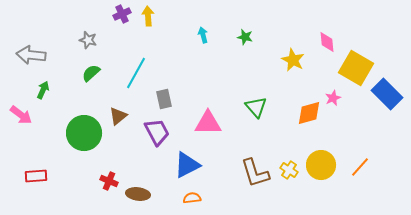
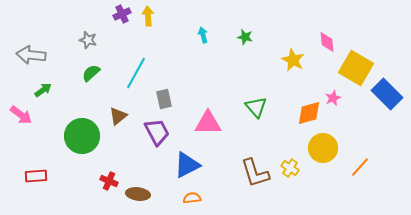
green arrow: rotated 30 degrees clockwise
green circle: moved 2 px left, 3 px down
yellow circle: moved 2 px right, 17 px up
yellow cross: moved 1 px right, 2 px up
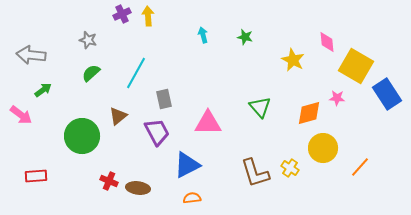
yellow square: moved 2 px up
blue rectangle: rotated 12 degrees clockwise
pink star: moved 4 px right; rotated 28 degrees clockwise
green triangle: moved 4 px right
brown ellipse: moved 6 px up
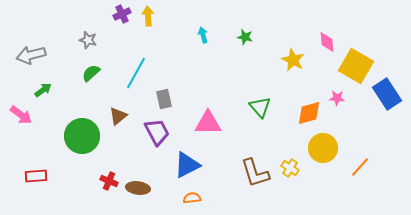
gray arrow: rotated 20 degrees counterclockwise
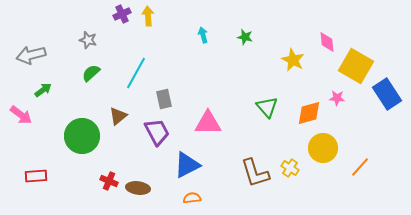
green triangle: moved 7 px right
